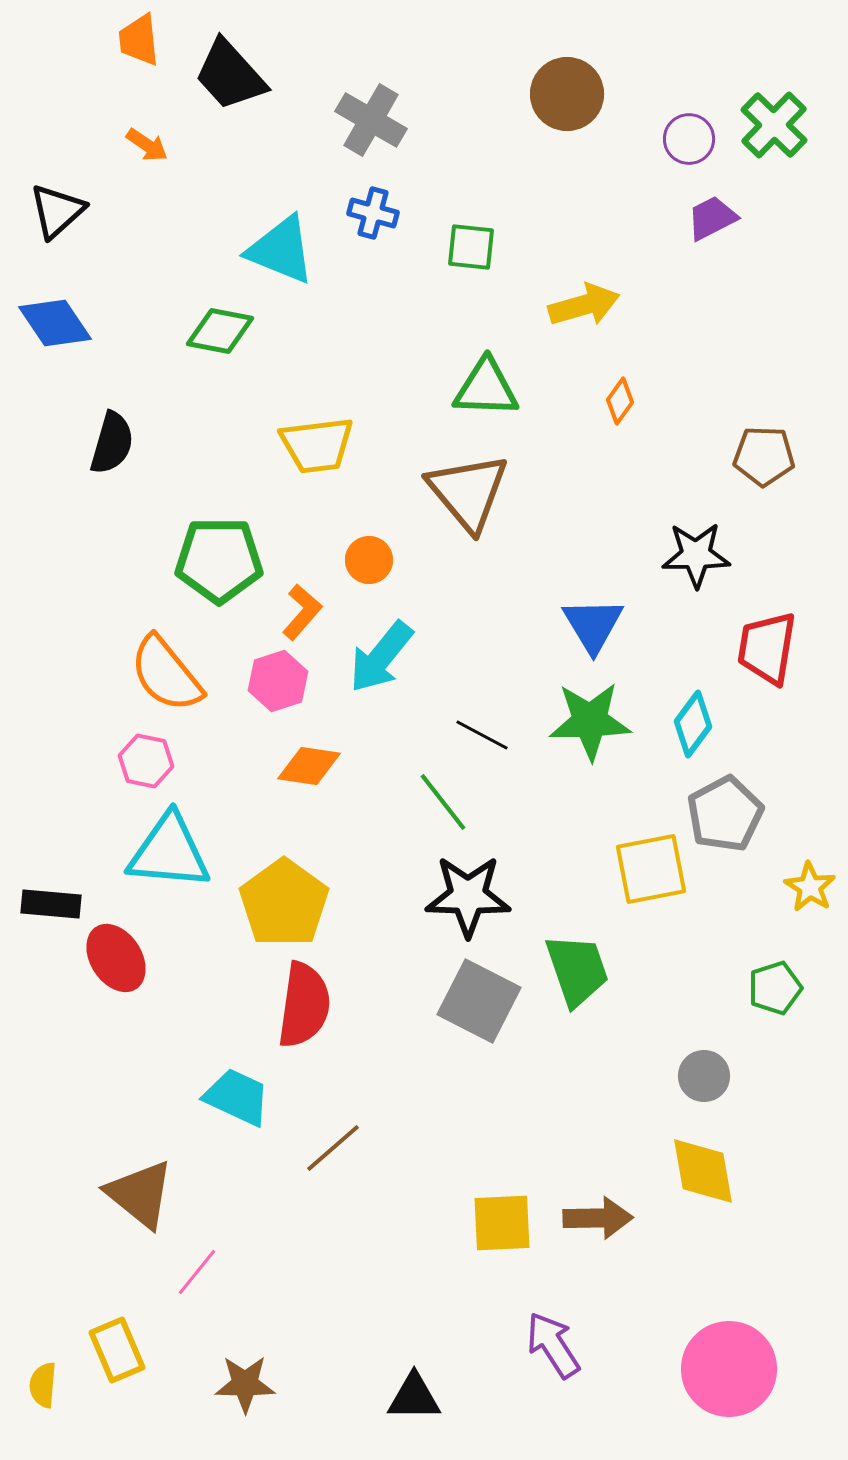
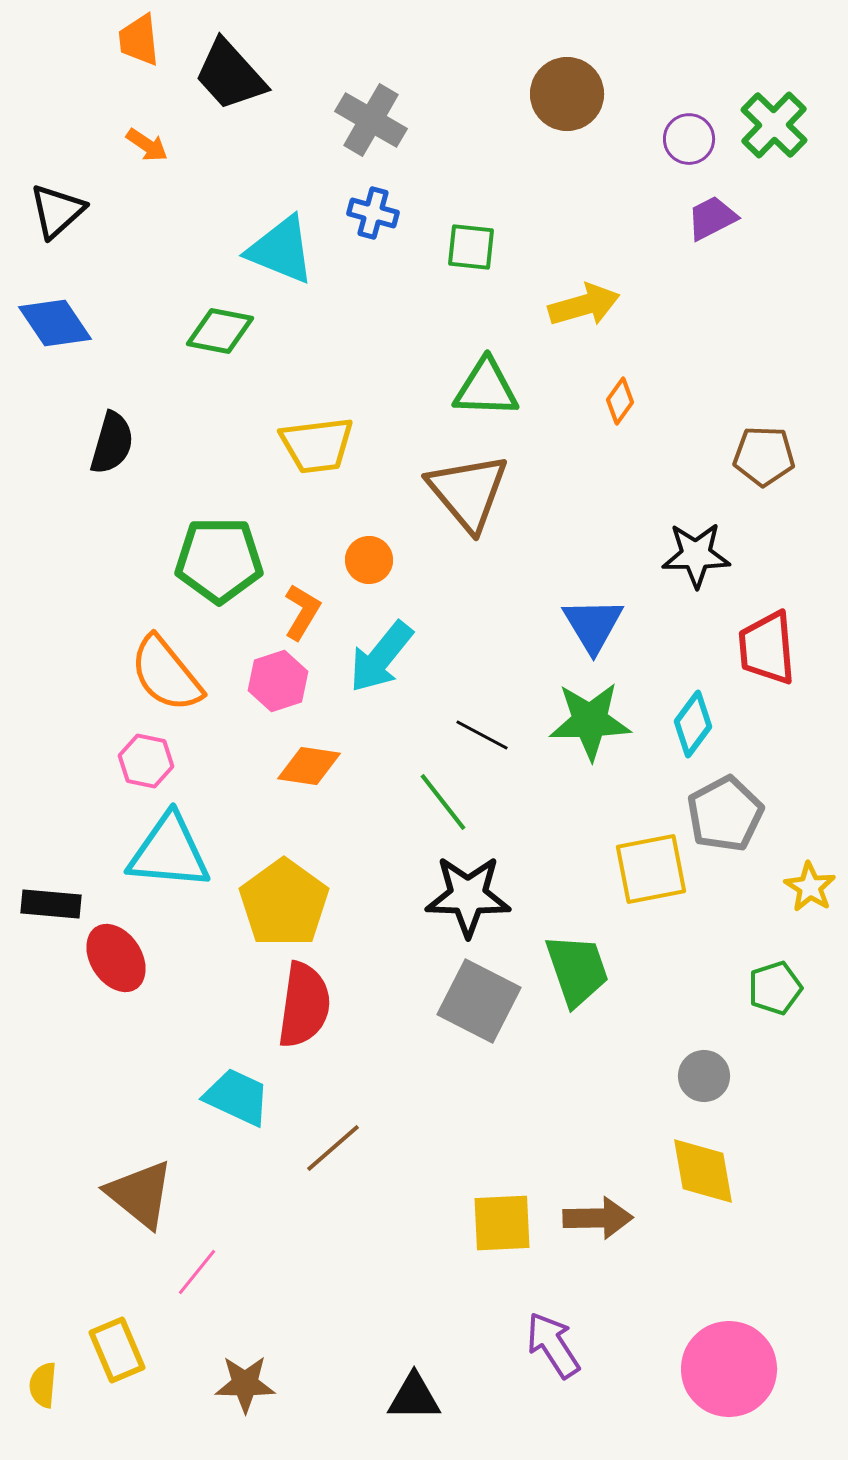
orange L-shape at (302, 612): rotated 10 degrees counterclockwise
red trapezoid at (767, 648): rotated 14 degrees counterclockwise
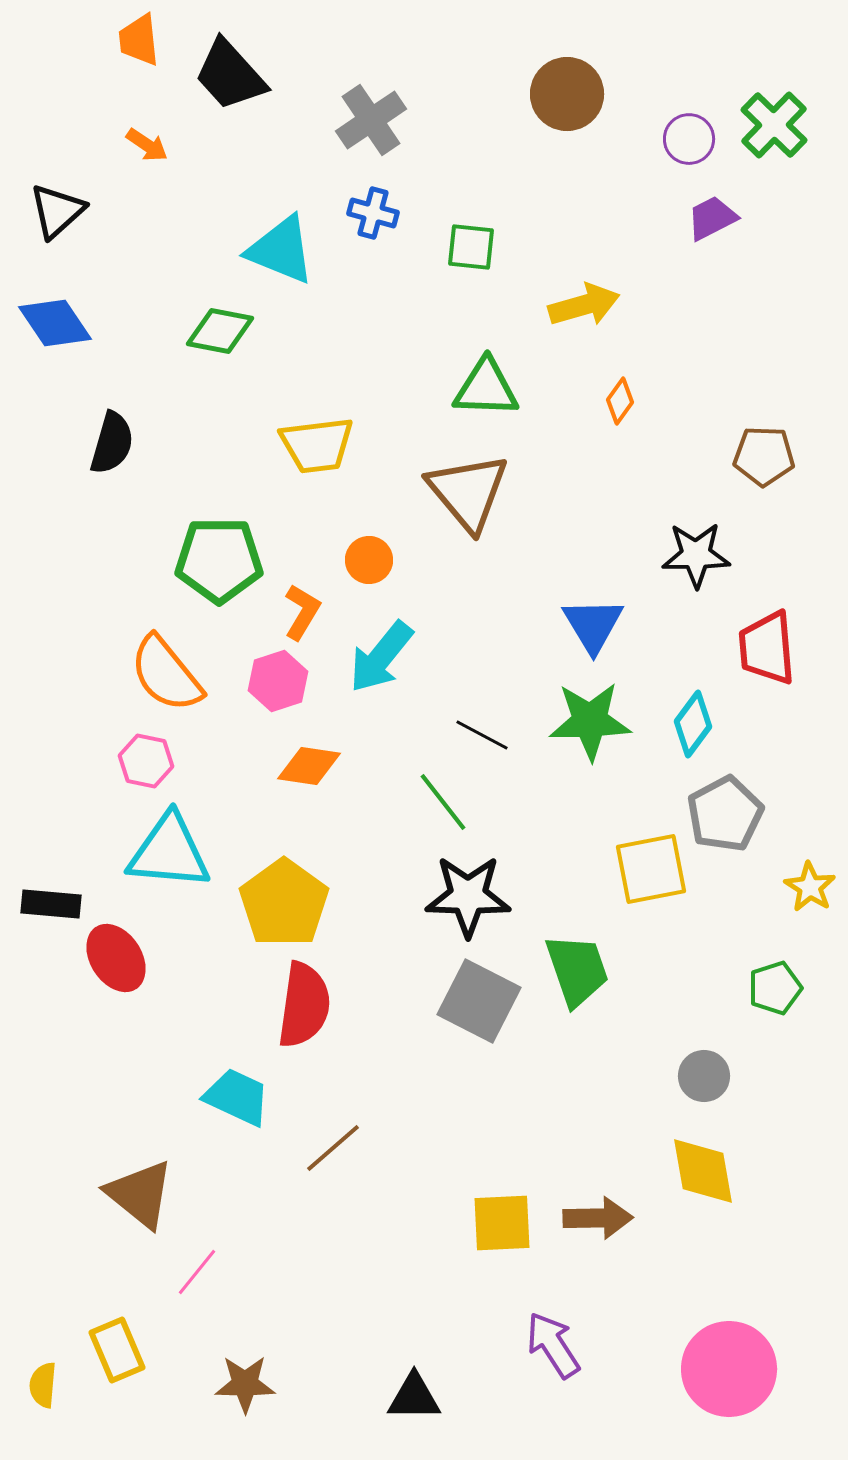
gray cross at (371, 120): rotated 26 degrees clockwise
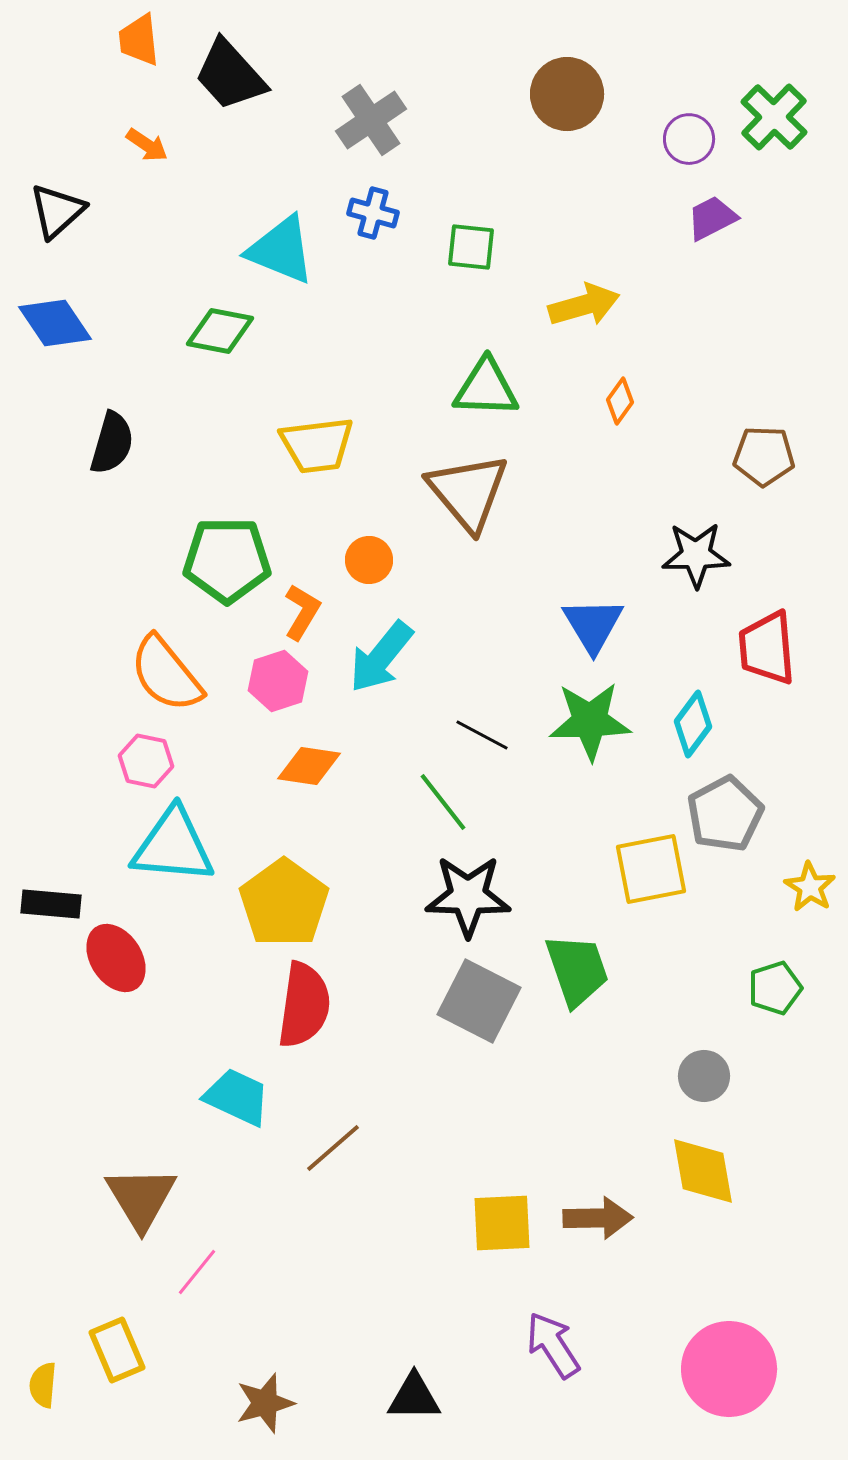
green cross at (774, 125): moved 8 px up
green pentagon at (219, 560): moved 8 px right
cyan triangle at (169, 852): moved 4 px right, 6 px up
brown triangle at (140, 1194): moved 1 px right, 4 px down; rotated 20 degrees clockwise
brown star at (245, 1384): moved 20 px right, 19 px down; rotated 16 degrees counterclockwise
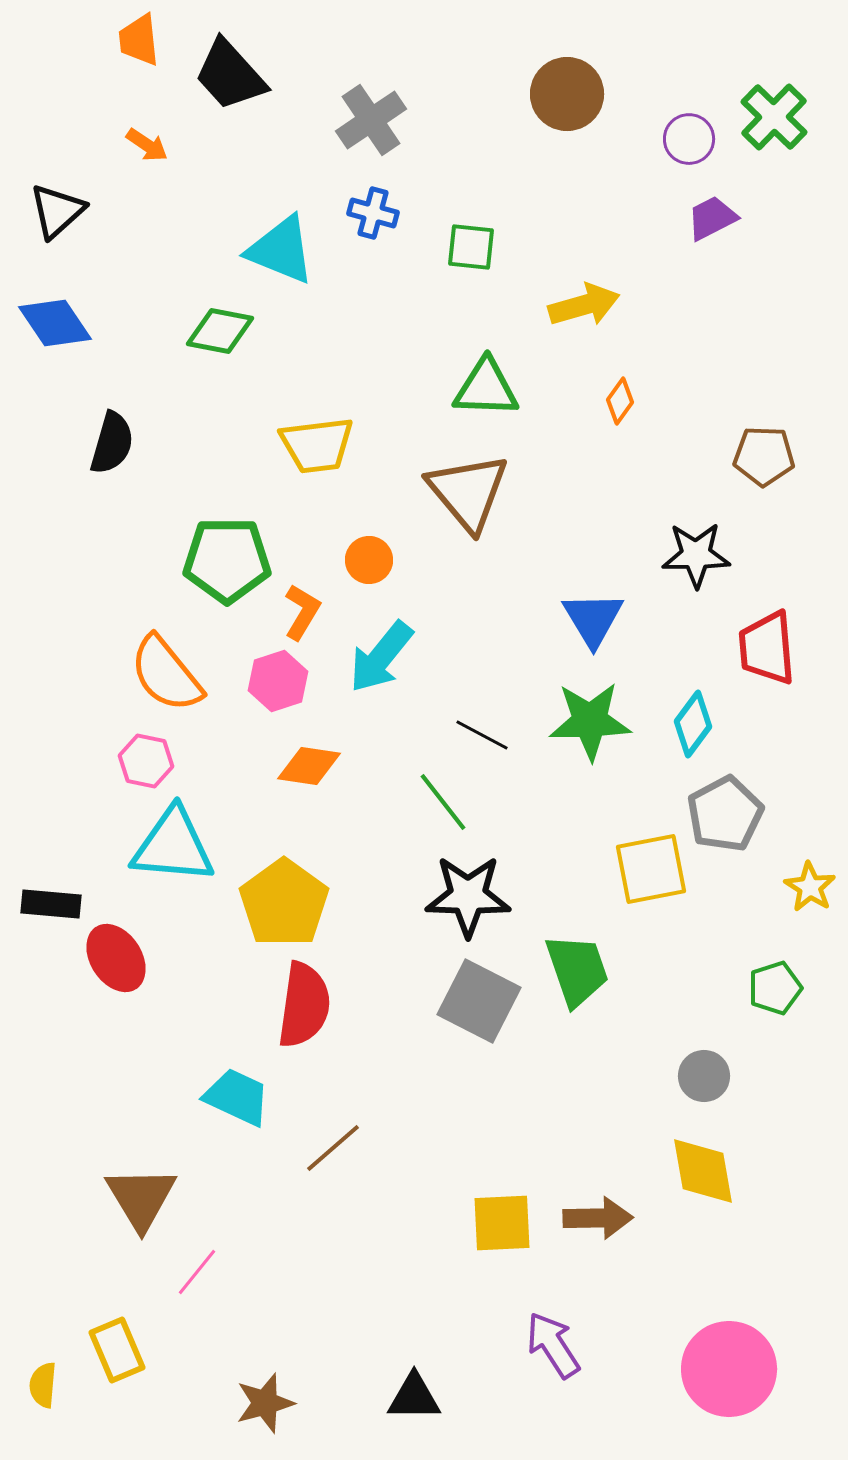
blue triangle at (593, 625): moved 6 px up
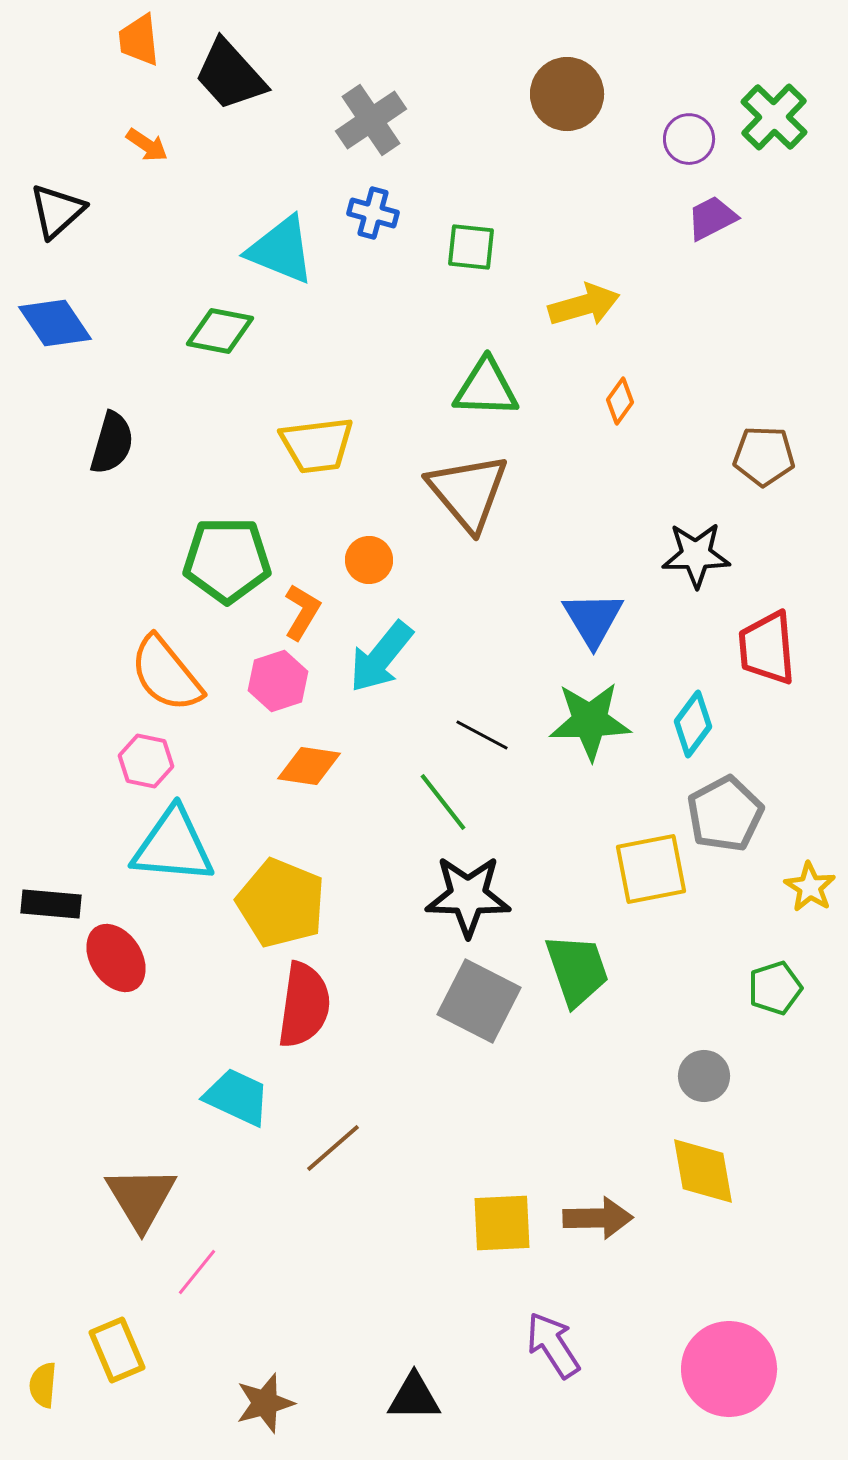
yellow pentagon at (284, 903): moved 3 px left; rotated 14 degrees counterclockwise
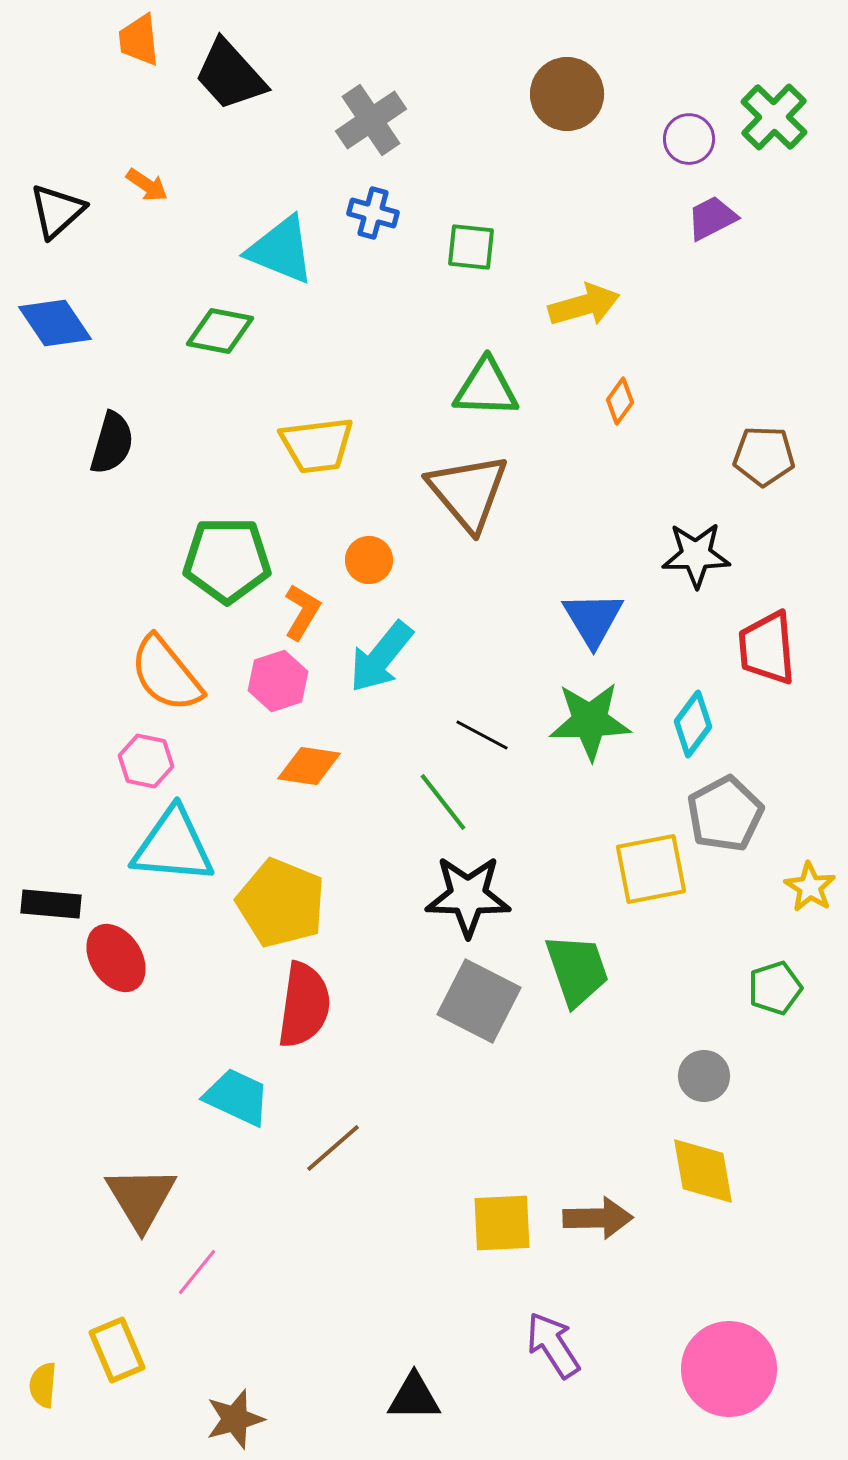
orange arrow at (147, 145): moved 40 px down
brown star at (265, 1403): moved 30 px left, 16 px down
